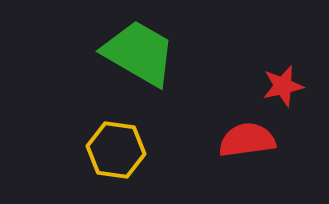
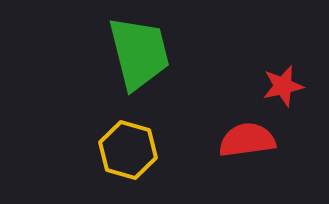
green trapezoid: rotated 46 degrees clockwise
yellow hexagon: moved 12 px right; rotated 8 degrees clockwise
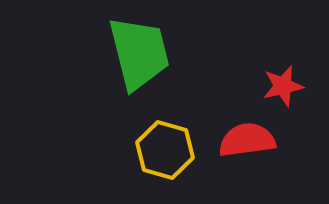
yellow hexagon: moved 37 px right
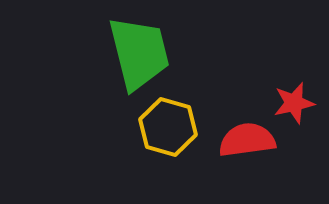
red star: moved 11 px right, 17 px down
yellow hexagon: moved 3 px right, 23 px up
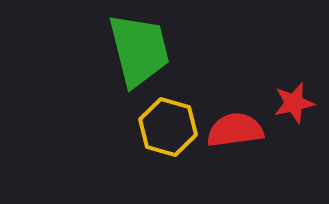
green trapezoid: moved 3 px up
red semicircle: moved 12 px left, 10 px up
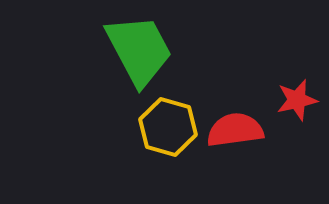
green trapezoid: rotated 14 degrees counterclockwise
red star: moved 3 px right, 3 px up
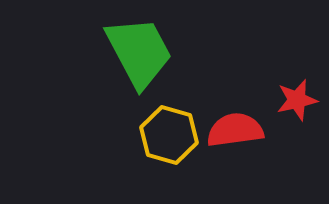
green trapezoid: moved 2 px down
yellow hexagon: moved 1 px right, 8 px down
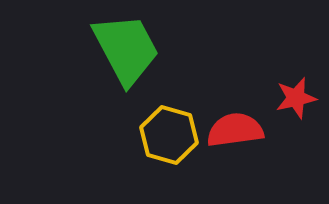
green trapezoid: moved 13 px left, 3 px up
red star: moved 1 px left, 2 px up
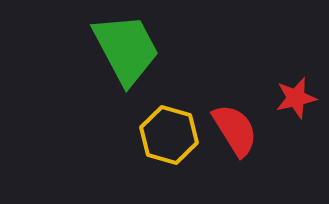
red semicircle: rotated 66 degrees clockwise
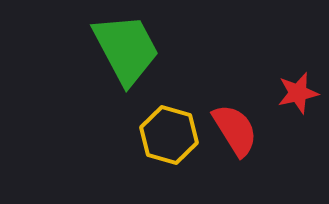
red star: moved 2 px right, 5 px up
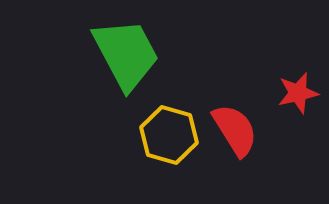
green trapezoid: moved 5 px down
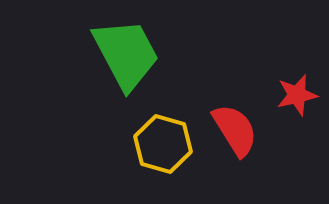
red star: moved 1 px left, 2 px down
yellow hexagon: moved 6 px left, 9 px down
